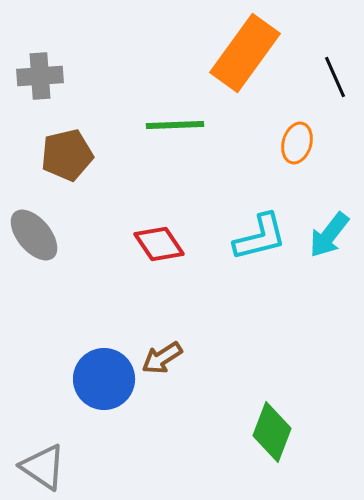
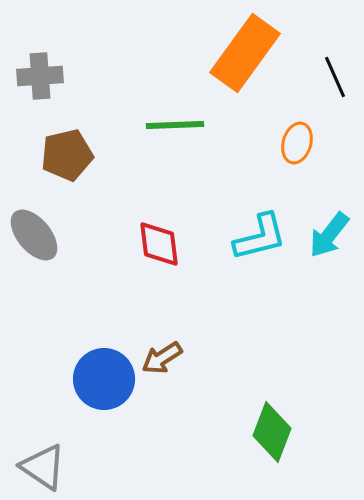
red diamond: rotated 27 degrees clockwise
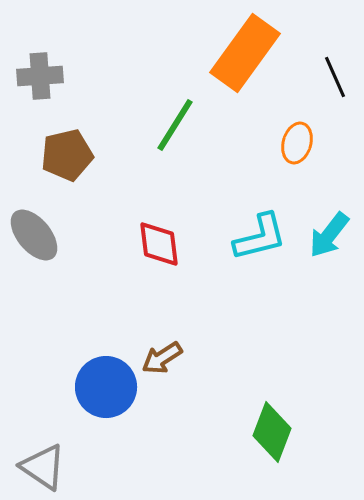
green line: rotated 56 degrees counterclockwise
blue circle: moved 2 px right, 8 px down
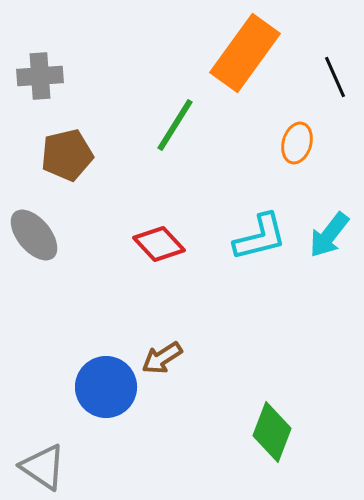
red diamond: rotated 36 degrees counterclockwise
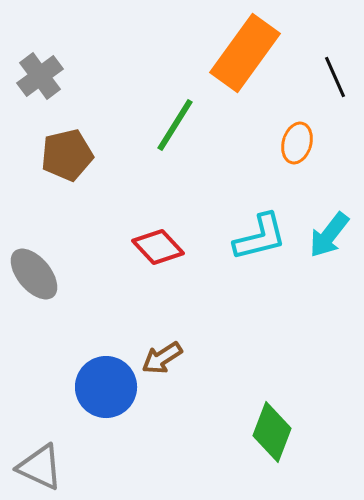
gray cross: rotated 33 degrees counterclockwise
gray ellipse: moved 39 px down
red diamond: moved 1 px left, 3 px down
gray triangle: moved 3 px left; rotated 9 degrees counterclockwise
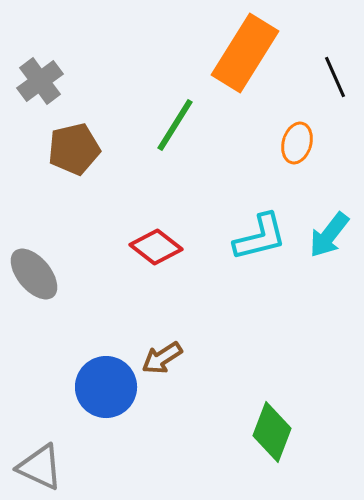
orange rectangle: rotated 4 degrees counterclockwise
gray cross: moved 5 px down
brown pentagon: moved 7 px right, 6 px up
red diamond: moved 2 px left; rotated 9 degrees counterclockwise
